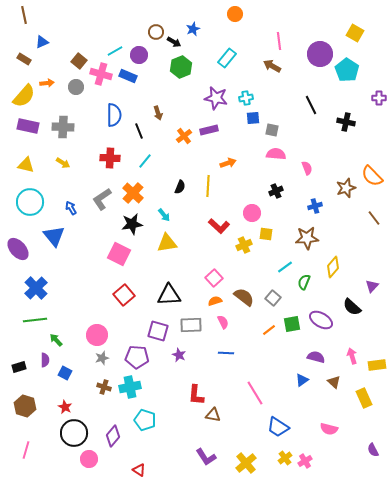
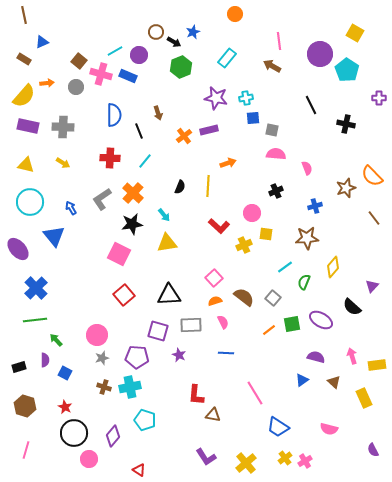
blue star at (193, 29): moved 3 px down
black cross at (346, 122): moved 2 px down
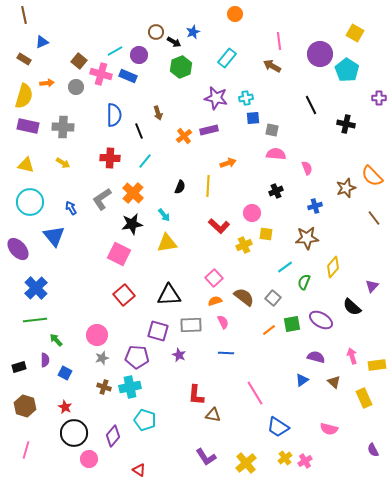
yellow semicircle at (24, 96): rotated 25 degrees counterclockwise
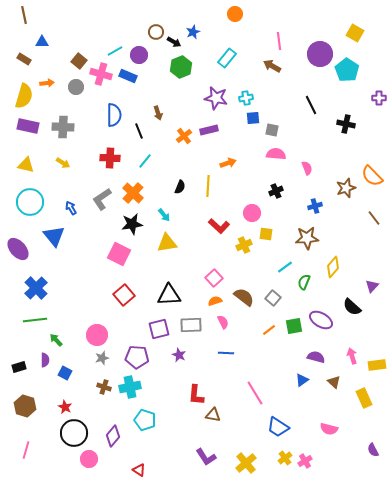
blue triangle at (42, 42): rotated 24 degrees clockwise
green square at (292, 324): moved 2 px right, 2 px down
purple square at (158, 331): moved 1 px right, 2 px up; rotated 30 degrees counterclockwise
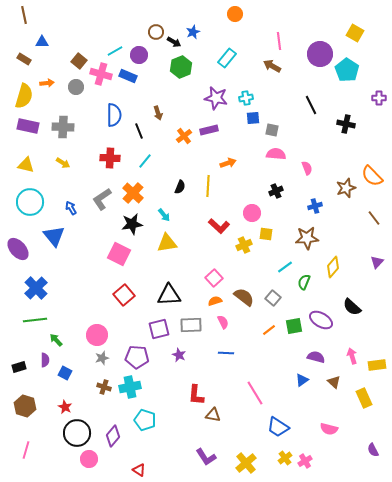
purple triangle at (372, 286): moved 5 px right, 24 px up
black circle at (74, 433): moved 3 px right
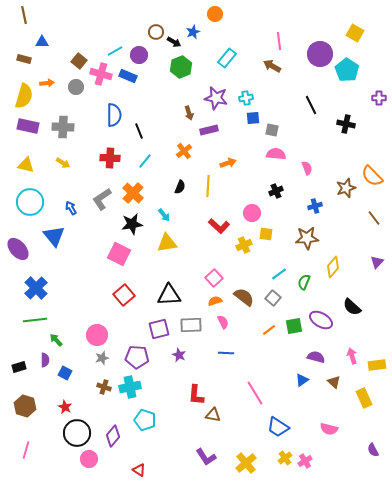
orange circle at (235, 14): moved 20 px left
brown rectangle at (24, 59): rotated 16 degrees counterclockwise
brown arrow at (158, 113): moved 31 px right
orange cross at (184, 136): moved 15 px down
cyan line at (285, 267): moved 6 px left, 7 px down
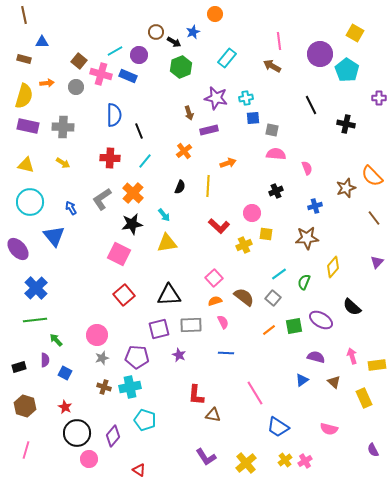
yellow cross at (285, 458): moved 2 px down
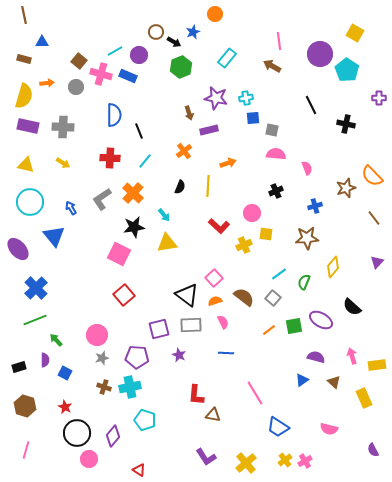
black star at (132, 224): moved 2 px right, 3 px down
black triangle at (169, 295): moved 18 px right; rotated 40 degrees clockwise
green line at (35, 320): rotated 15 degrees counterclockwise
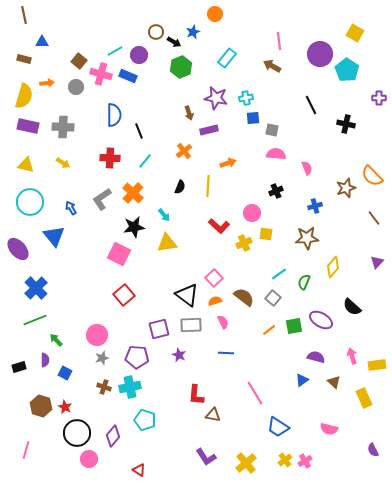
yellow cross at (244, 245): moved 2 px up
brown hexagon at (25, 406): moved 16 px right
